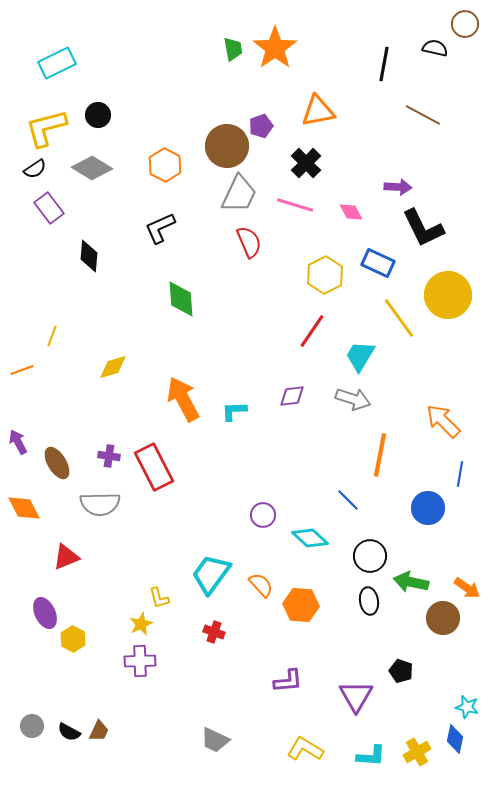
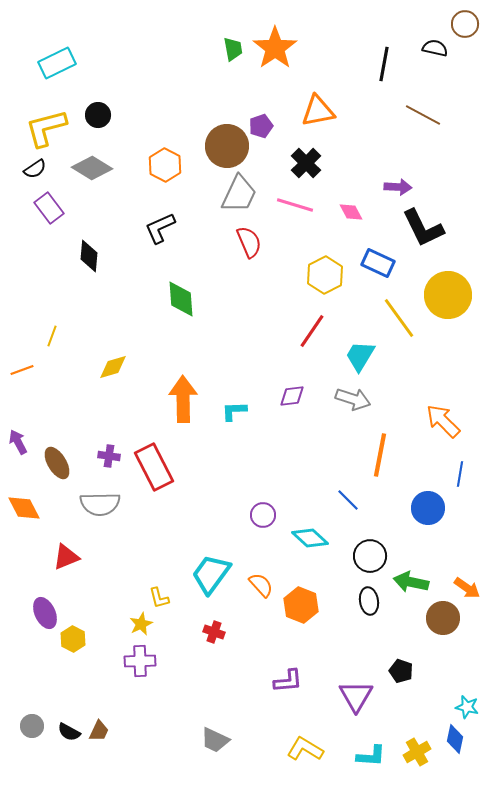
orange arrow at (183, 399): rotated 27 degrees clockwise
orange hexagon at (301, 605): rotated 16 degrees clockwise
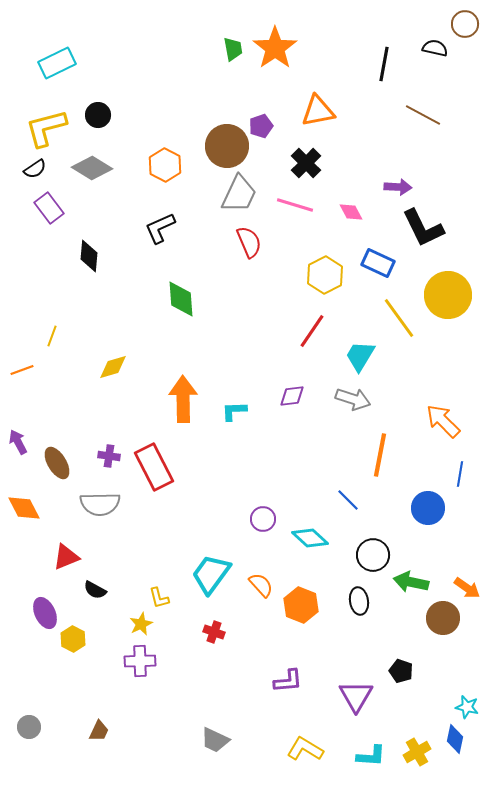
purple circle at (263, 515): moved 4 px down
black circle at (370, 556): moved 3 px right, 1 px up
black ellipse at (369, 601): moved 10 px left
gray circle at (32, 726): moved 3 px left, 1 px down
black semicircle at (69, 732): moved 26 px right, 142 px up
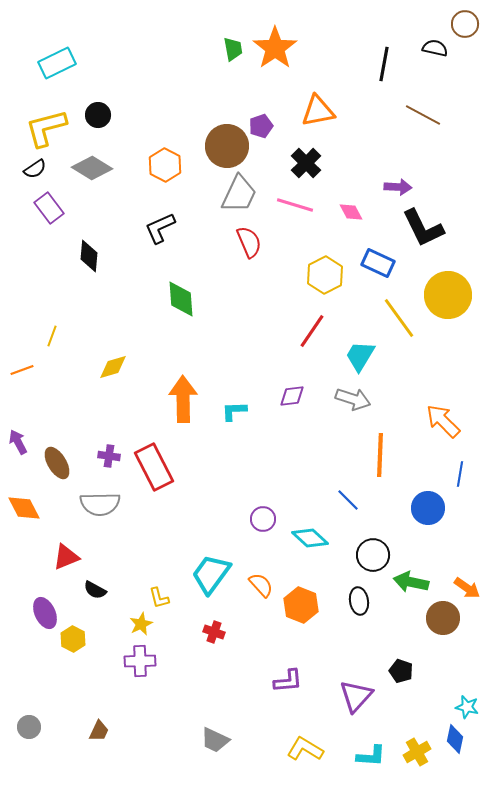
orange line at (380, 455): rotated 9 degrees counterclockwise
purple triangle at (356, 696): rotated 12 degrees clockwise
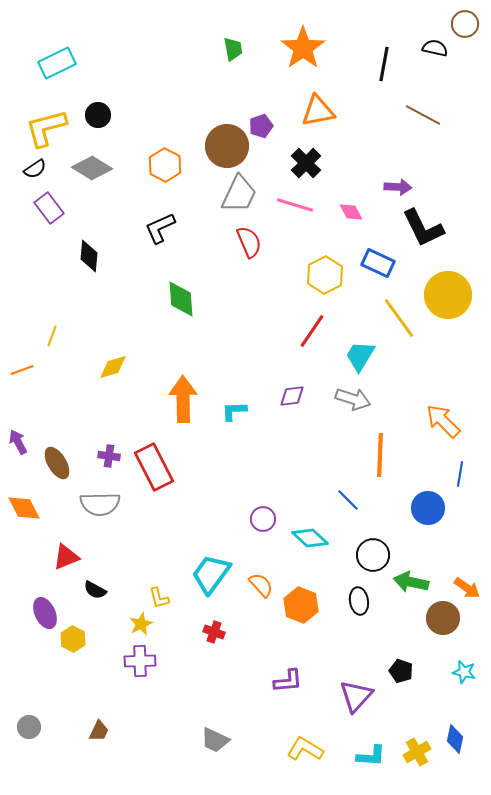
orange star at (275, 48): moved 28 px right
cyan star at (467, 707): moved 3 px left, 35 px up
